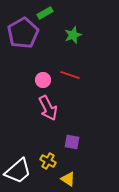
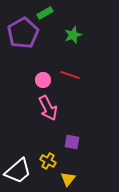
yellow triangle: rotated 35 degrees clockwise
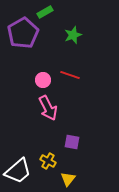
green rectangle: moved 1 px up
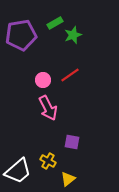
green rectangle: moved 10 px right, 11 px down
purple pentagon: moved 2 px left, 2 px down; rotated 20 degrees clockwise
red line: rotated 54 degrees counterclockwise
yellow triangle: rotated 14 degrees clockwise
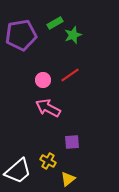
pink arrow: rotated 145 degrees clockwise
purple square: rotated 14 degrees counterclockwise
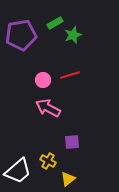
red line: rotated 18 degrees clockwise
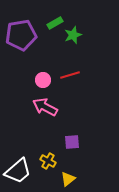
pink arrow: moved 3 px left, 1 px up
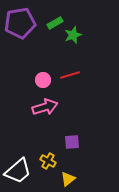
purple pentagon: moved 1 px left, 12 px up
pink arrow: rotated 135 degrees clockwise
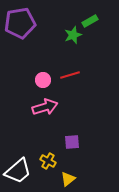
green rectangle: moved 35 px right, 2 px up
